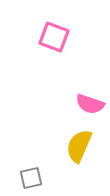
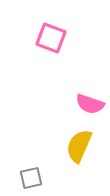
pink square: moved 3 px left, 1 px down
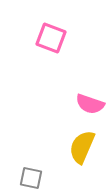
yellow semicircle: moved 3 px right, 1 px down
gray square: rotated 25 degrees clockwise
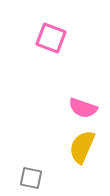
pink semicircle: moved 7 px left, 4 px down
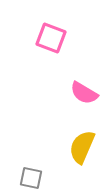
pink semicircle: moved 1 px right, 15 px up; rotated 12 degrees clockwise
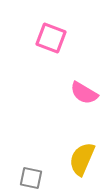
yellow semicircle: moved 12 px down
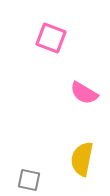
yellow semicircle: rotated 12 degrees counterclockwise
gray square: moved 2 px left, 2 px down
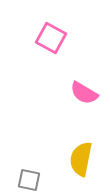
pink square: rotated 8 degrees clockwise
yellow semicircle: moved 1 px left
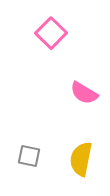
pink square: moved 5 px up; rotated 16 degrees clockwise
gray square: moved 24 px up
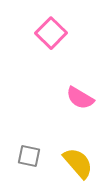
pink semicircle: moved 4 px left, 5 px down
yellow semicircle: moved 3 px left, 4 px down; rotated 128 degrees clockwise
